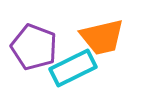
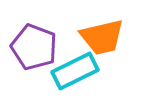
cyan rectangle: moved 2 px right, 3 px down
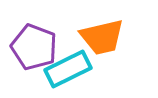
cyan rectangle: moved 7 px left, 2 px up
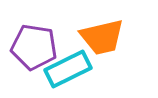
purple pentagon: rotated 12 degrees counterclockwise
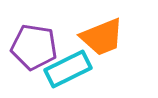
orange trapezoid: rotated 9 degrees counterclockwise
